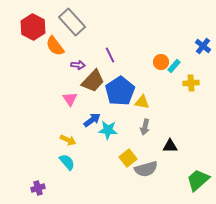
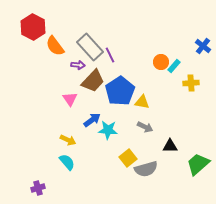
gray rectangle: moved 18 px right, 25 px down
gray arrow: rotated 77 degrees counterclockwise
green trapezoid: moved 16 px up
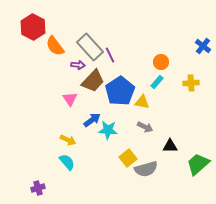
cyan rectangle: moved 17 px left, 16 px down
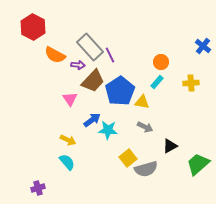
orange semicircle: moved 9 px down; rotated 25 degrees counterclockwise
black triangle: rotated 28 degrees counterclockwise
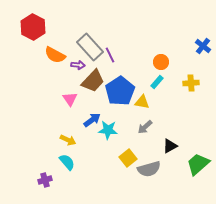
gray arrow: rotated 112 degrees clockwise
gray semicircle: moved 3 px right
purple cross: moved 7 px right, 8 px up
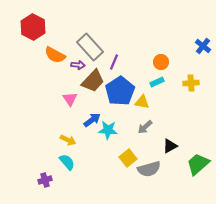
purple line: moved 4 px right, 7 px down; rotated 49 degrees clockwise
cyan rectangle: rotated 24 degrees clockwise
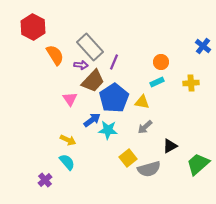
orange semicircle: rotated 150 degrees counterclockwise
purple arrow: moved 3 px right
blue pentagon: moved 6 px left, 7 px down
purple cross: rotated 24 degrees counterclockwise
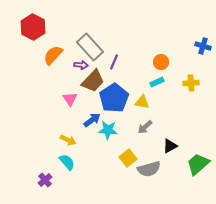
blue cross: rotated 21 degrees counterclockwise
orange semicircle: moved 2 px left; rotated 105 degrees counterclockwise
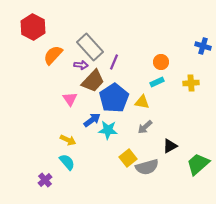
gray semicircle: moved 2 px left, 2 px up
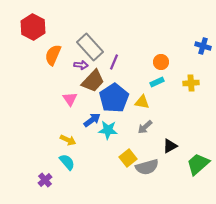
orange semicircle: rotated 20 degrees counterclockwise
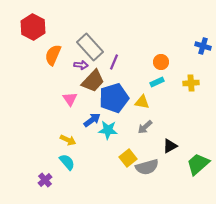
blue pentagon: rotated 16 degrees clockwise
